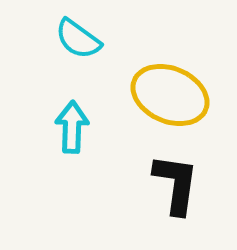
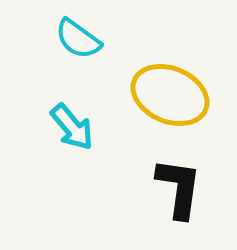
cyan arrow: rotated 138 degrees clockwise
black L-shape: moved 3 px right, 4 px down
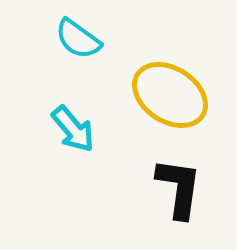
yellow ellipse: rotated 10 degrees clockwise
cyan arrow: moved 1 px right, 2 px down
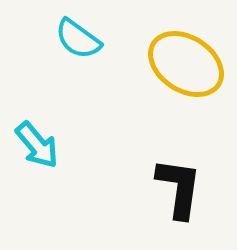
yellow ellipse: moved 16 px right, 31 px up
cyan arrow: moved 36 px left, 16 px down
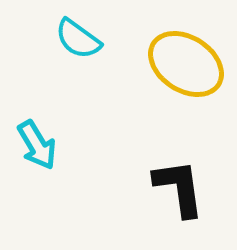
cyan arrow: rotated 9 degrees clockwise
black L-shape: rotated 16 degrees counterclockwise
